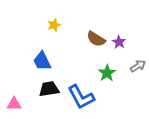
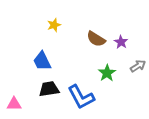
purple star: moved 2 px right
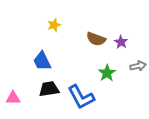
brown semicircle: rotated 12 degrees counterclockwise
gray arrow: rotated 21 degrees clockwise
pink triangle: moved 1 px left, 6 px up
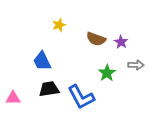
yellow star: moved 5 px right
gray arrow: moved 2 px left, 1 px up; rotated 14 degrees clockwise
